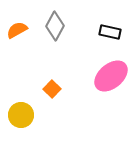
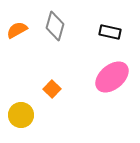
gray diamond: rotated 12 degrees counterclockwise
pink ellipse: moved 1 px right, 1 px down
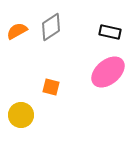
gray diamond: moved 4 px left, 1 px down; rotated 40 degrees clockwise
orange semicircle: moved 1 px down
pink ellipse: moved 4 px left, 5 px up
orange square: moved 1 px left, 2 px up; rotated 30 degrees counterclockwise
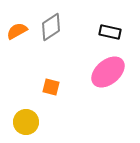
yellow circle: moved 5 px right, 7 px down
